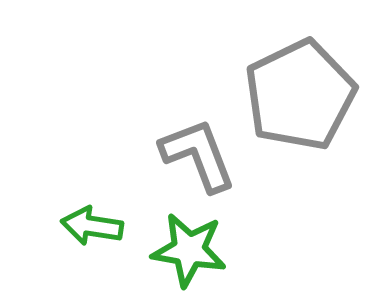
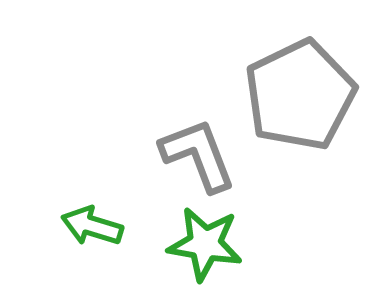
green arrow: rotated 8 degrees clockwise
green star: moved 16 px right, 6 px up
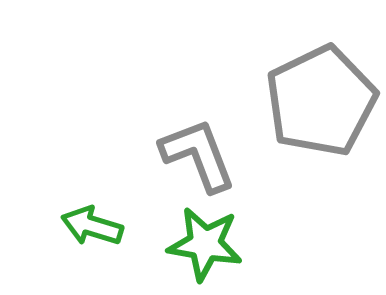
gray pentagon: moved 21 px right, 6 px down
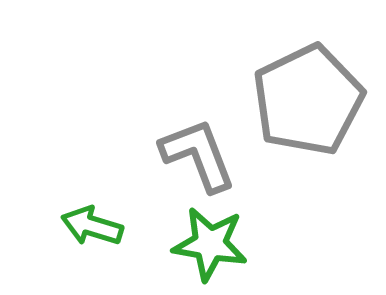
gray pentagon: moved 13 px left, 1 px up
green star: moved 5 px right
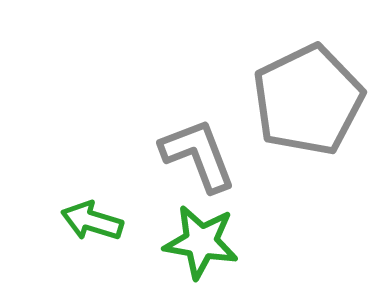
green arrow: moved 5 px up
green star: moved 9 px left, 2 px up
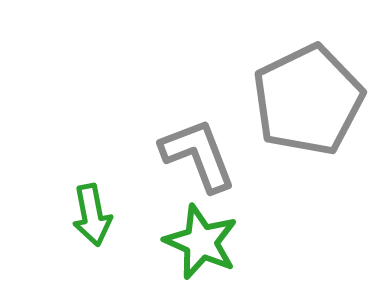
green arrow: moved 6 px up; rotated 118 degrees counterclockwise
green star: rotated 14 degrees clockwise
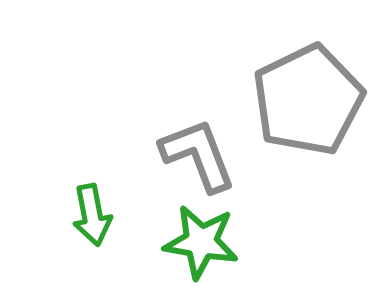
green star: rotated 14 degrees counterclockwise
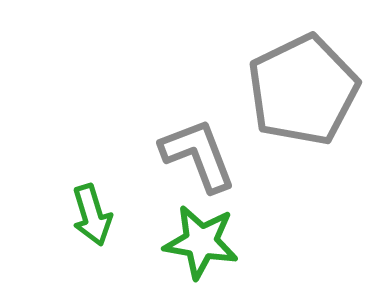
gray pentagon: moved 5 px left, 10 px up
green arrow: rotated 6 degrees counterclockwise
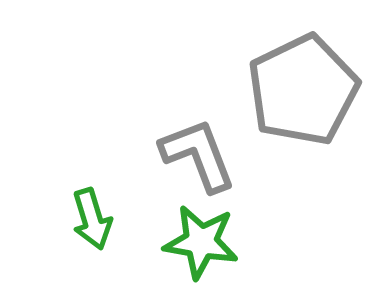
green arrow: moved 4 px down
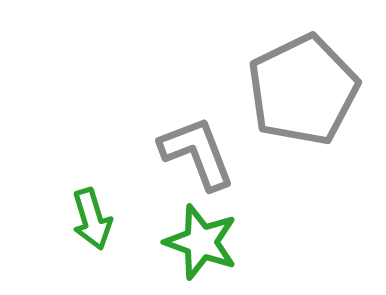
gray L-shape: moved 1 px left, 2 px up
green star: rotated 10 degrees clockwise
